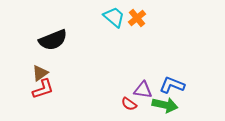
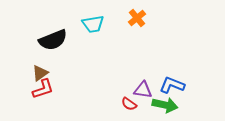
cyan trapezoid: moved 21 px left, 7 px down; rotated 130 degrees clockwise
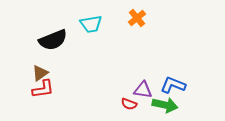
cyan trapezoid: moved 2 px left
blue L-shape: moved 1 px right
red L-shape: rotated 10 degrees clockwise
red semicircle: rotated 14 degrees counterclockwise
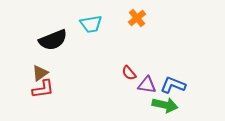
purple triangle: moved 4 px right, 5 px up
red semicircle: moved 31 px up; rotated 28 degrees clockwise
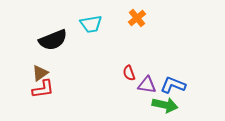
red semicircle: rotated 21 degrees clockwise
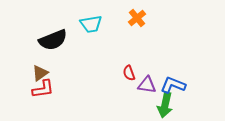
green arrow: rotated 90 degrees clockwise
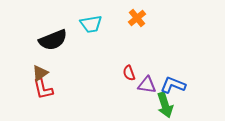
red L-shape: rotated 85 degrees clockwise
green arrow: rotated 30 degrees counterclockwise
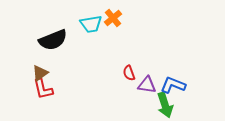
orange cross: moved 24 px left
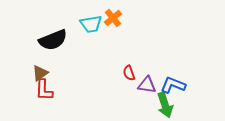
red L-shape: moved 1 px right, 1 px down; rotated 15 degrees clockwise
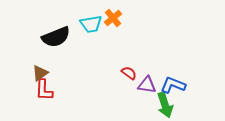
black semicircle: moved 3 px right, 3 px up
red semicircle: rotated 147 degrees clockwise
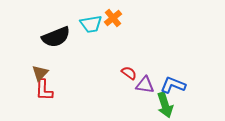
brown triangle: rotated 12 degrees counterclockwise
purple triangle: moved 2 px left
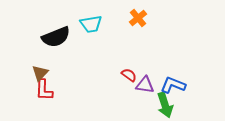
orange cross: moved 25 px right
red semicircle: moved 2 px down
